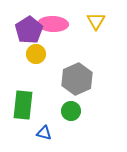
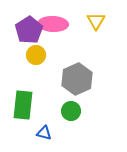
yellow circle: moved 1 px down
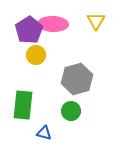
gray hexagon: rotated 8 degrees clockwise
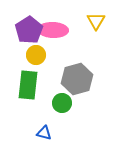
pink ellipse: moved 6 px down
green rectangle: moved 5 px right, 20 px up
green circle: moved 9 px left, 8 px up
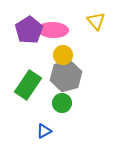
yellow triangle: rotated 12 degrees counterclockwise
yellow circle: moved 27 px right
gray hexagon: moved 11 px left, 3 px up
green rectangle: rotated 28 degrees clockwise
blue triangle: moved 2 px up; rotated 42 degrees counterclockwise
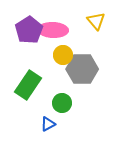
gray hexagon: moved 16 px right, 7 px up; rotated 16 degrees clockwise
blue triangle: moved 4 px right, 7 px up
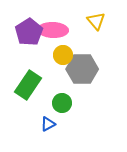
purple pentagon: moved 2 px down
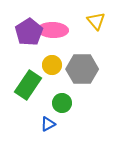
yellow circle: moved 11 px left, 10 px down
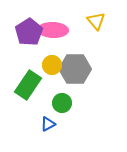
gray hexagon: moved 7 px left
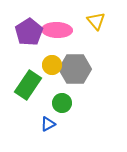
pink ellipse: moved 4 px right
